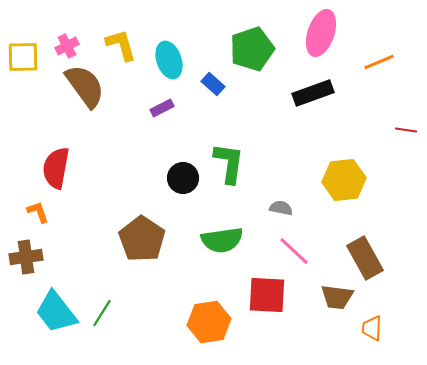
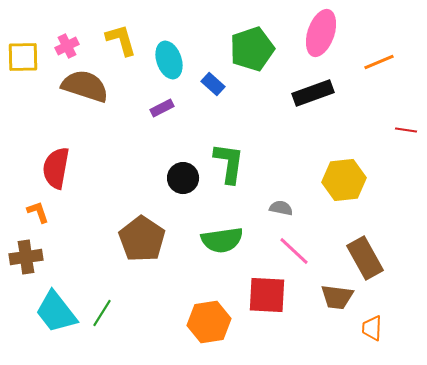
yellow L-shape: moved 5 px up
brown semicircle: rotated 36 degrees counterclockwise
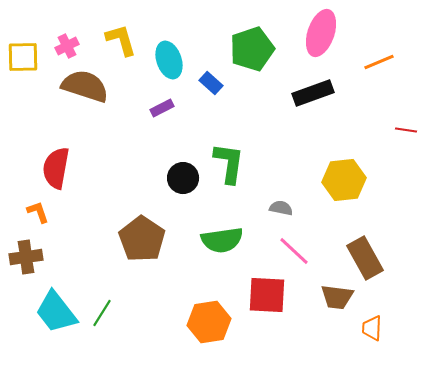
blue rectangle: moved 2 px left, 1 px up
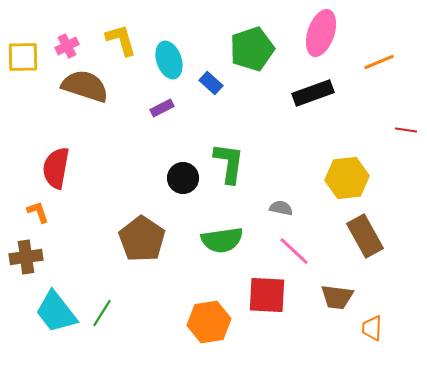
yellow hexagon: moved 3 px right, 2 px up
brown rectangle: moved 22 px up
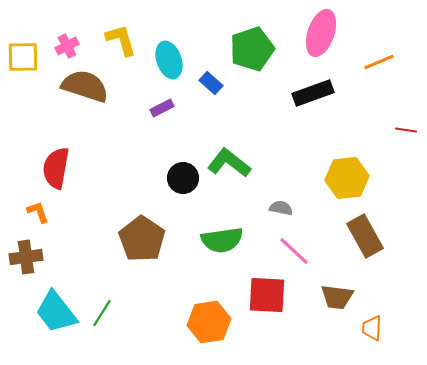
green L-shape: rotated 60 degrees counterclockwise
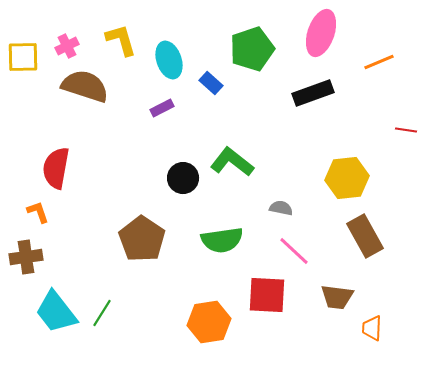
green L-shape: moved 3 px right, 1 px up
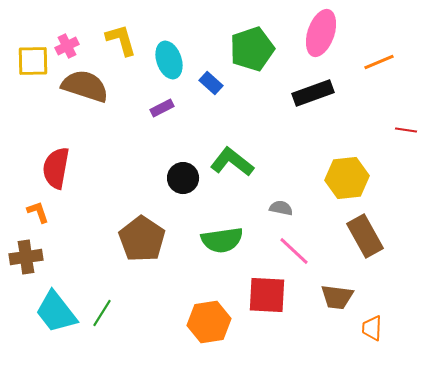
yellow square: moved 10 px right, 4 px down
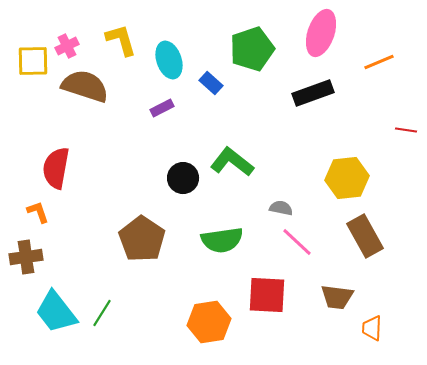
pink line: moved 3 px right, 9 px up
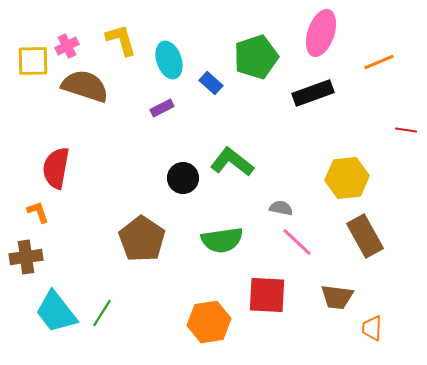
green pentagon: moved 4 px right, 8 px down
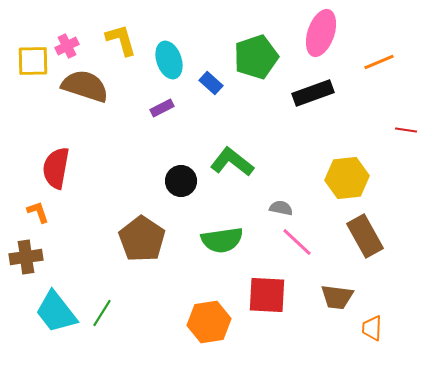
black circle: moved 2 px left, 3 px down
